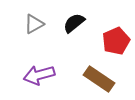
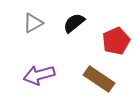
gray triangle: moved 1 px left, 1 px up
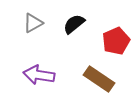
black semicircle: moved 1 px down
purple arrow: rotated 24 degrees clockwise
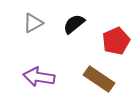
purple arrow: moved 2 px down
